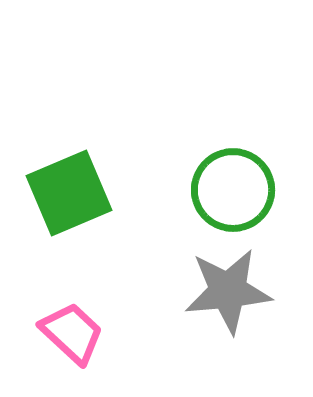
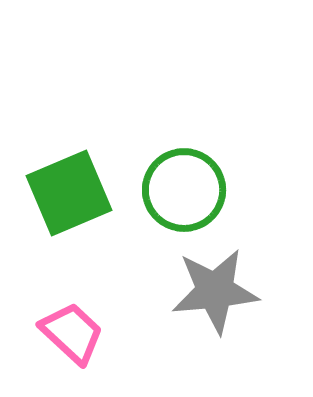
green circle: moved 49 px left
gray star: moved 13 px left
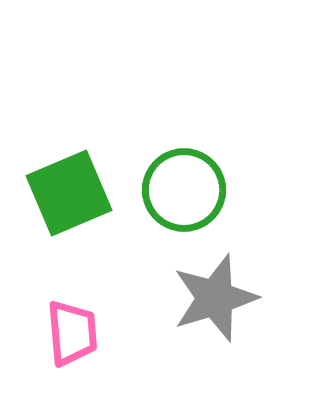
gray star: moved 7 px down; rotated 12 degrees counterclockwise
pink trapezoid: rotated 42 degrees clockwise
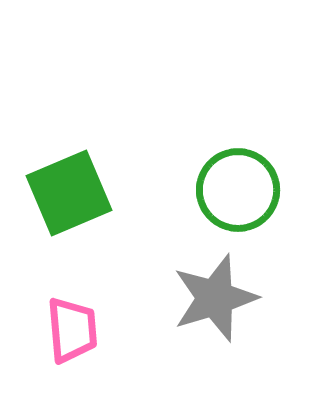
green circle: moved 54 px right
pink trapezoid: moved 3 px up
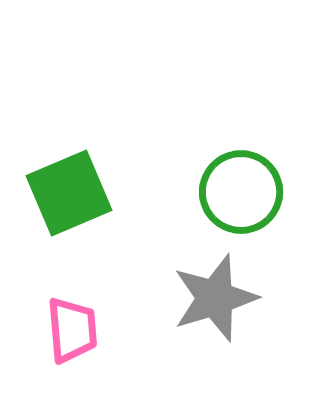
green circle: moved 3 px right, 2 px down
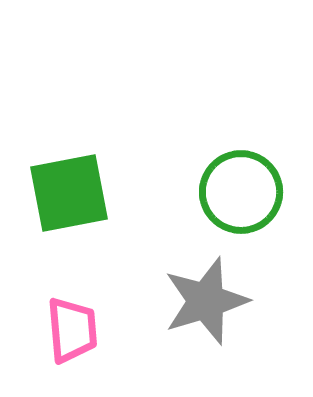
green square: rotated 12 degrees clockwise
gray star: moved 9 px left, 3 px down
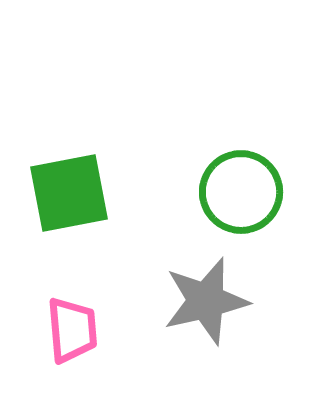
gray star: rotated 4 degrees clockwise
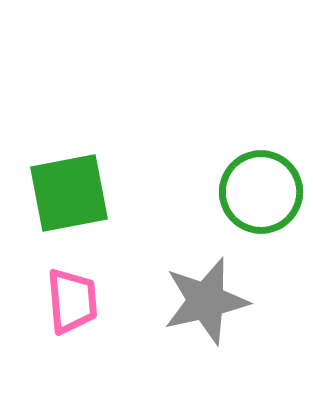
green circle: moved 20 px right
pink trapezoid: moved 29 px up
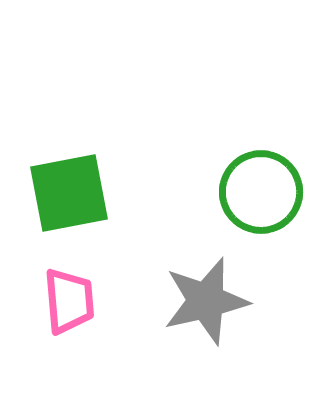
pink trapezoid: moved 3 px left
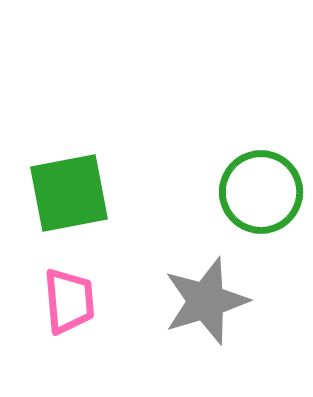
gray star: rotated 4 degrees counterclockwise
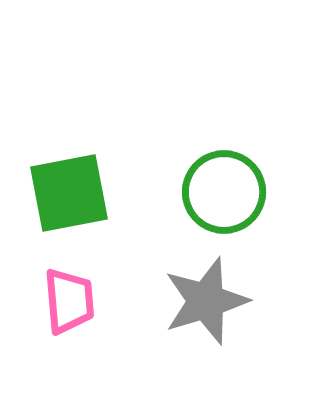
green circle: moved 37 px left
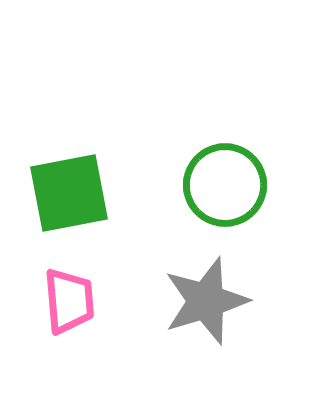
green circle: moved 1 px right, 7 px up
